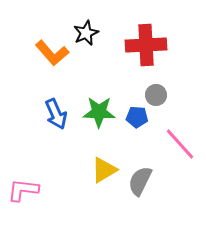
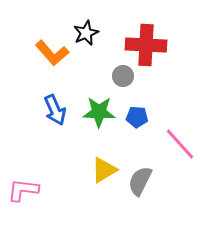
red cross: rotated 6 degrees clockwise
gray circle: moved 33 px left, 19 px up
blue arrow: moved 1 px left, 4 px up
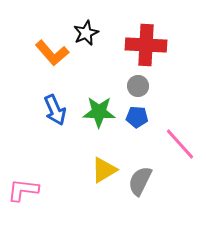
gray circle: moved 15 px right, 10 px down
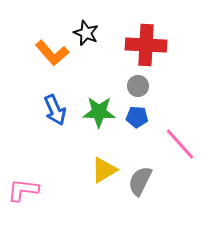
black star: rotated 25 degrees counterclockwise
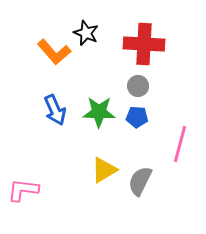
red cross: moved 2 px left, 1 px up
orange L-shape: moved 2 px right, 1 px up
pink line: rotated 57 degrees clockwise
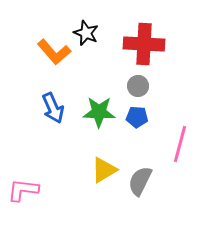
blue arrow: moved 2 px left, 2 px up
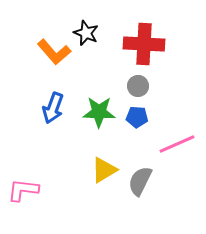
blue arrow: rotated 44 degrees clockwise
pink line: moved 3 px left; rotated 51 degrees clockwise
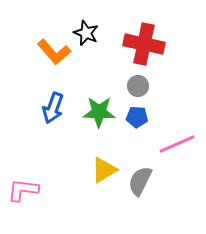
red cross: rotated 9 degrees clockwise
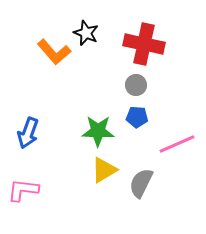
gray circle: moved 2 px left, 1 px up
blue arrow: moved 25 px left, 25 px down
green star: moved 1 px left, 19 px down
gray semicircle: moved 1 px right, 2 px down
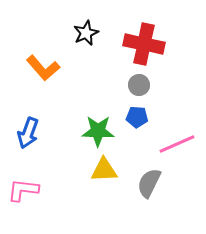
black star: rotated 25 degrees clockwise
orange L-shape: moved 11 px left, 16 px down
gray circle: moved 3 px right
yellow triangle: rotated 28 degrees clockwise
gray semicircle: moved 8 px right
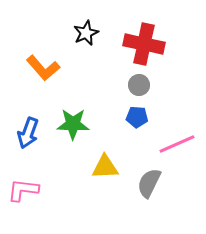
green star: moved 25 px left, 7 px up
yellow triangle: moved 1 px right, 3 px up
